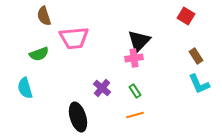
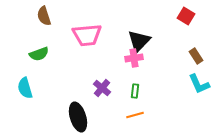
pink trapezoid: moved 13 px right, 3 px up
green rectangle: rotated 40 degrees clockwise
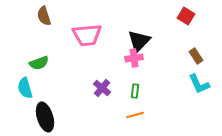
green semicircle: moved 9 px down
black ellipse: moved 33 px left
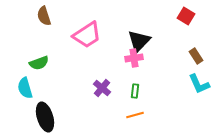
pink trapezoid: rotated 28 degrees counterclockwise
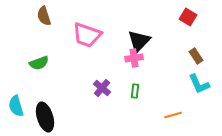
red square: moved 2 px right, 1 px down
pink trapezoid: rotated 52 degrees clockwise
cyan semicircle: moved 9 px left, 18 px down
orange line: moved 38 px right
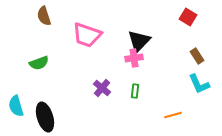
brown rectangle: moved 1 px right
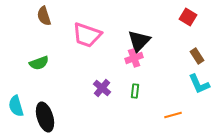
pink cross: rotated 12 degrees counterclockwise
